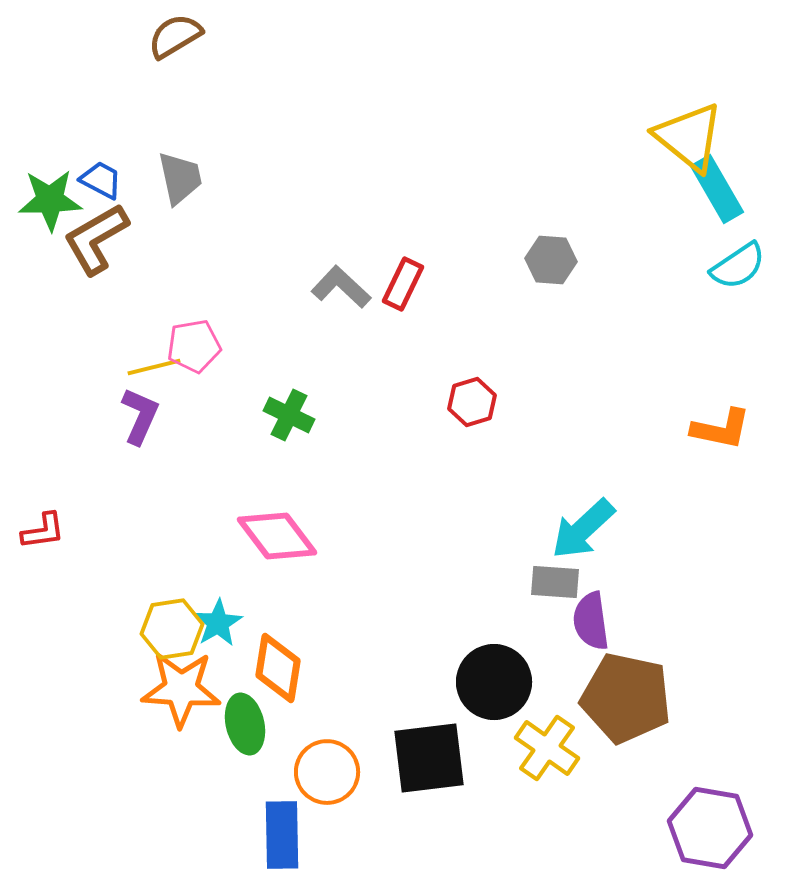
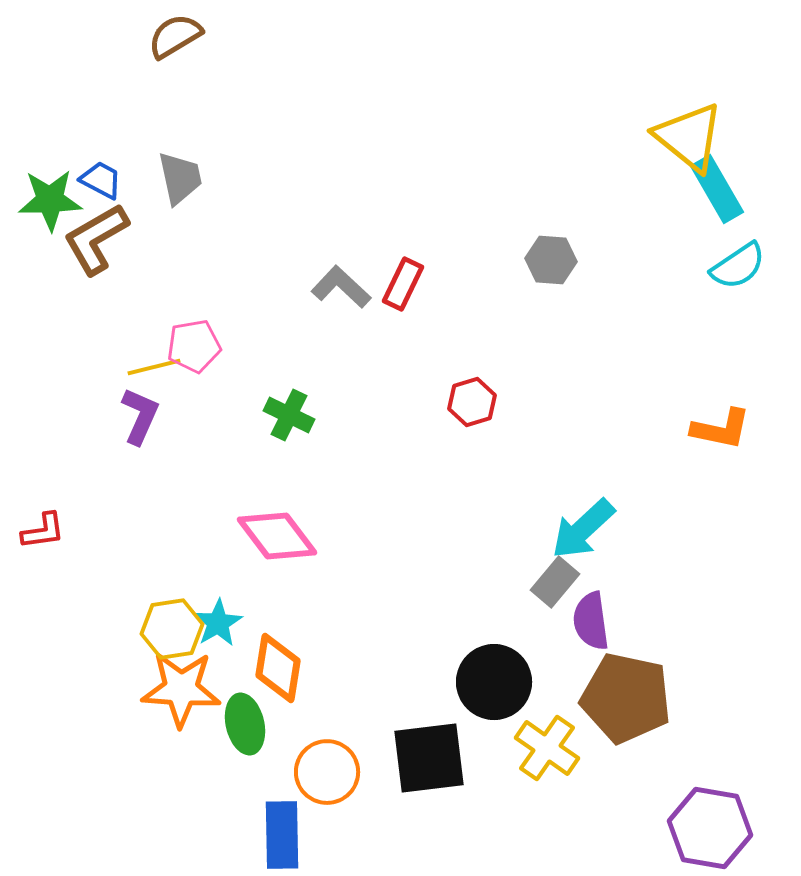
gray rectangle: rotated 54 degrees counterclockwise
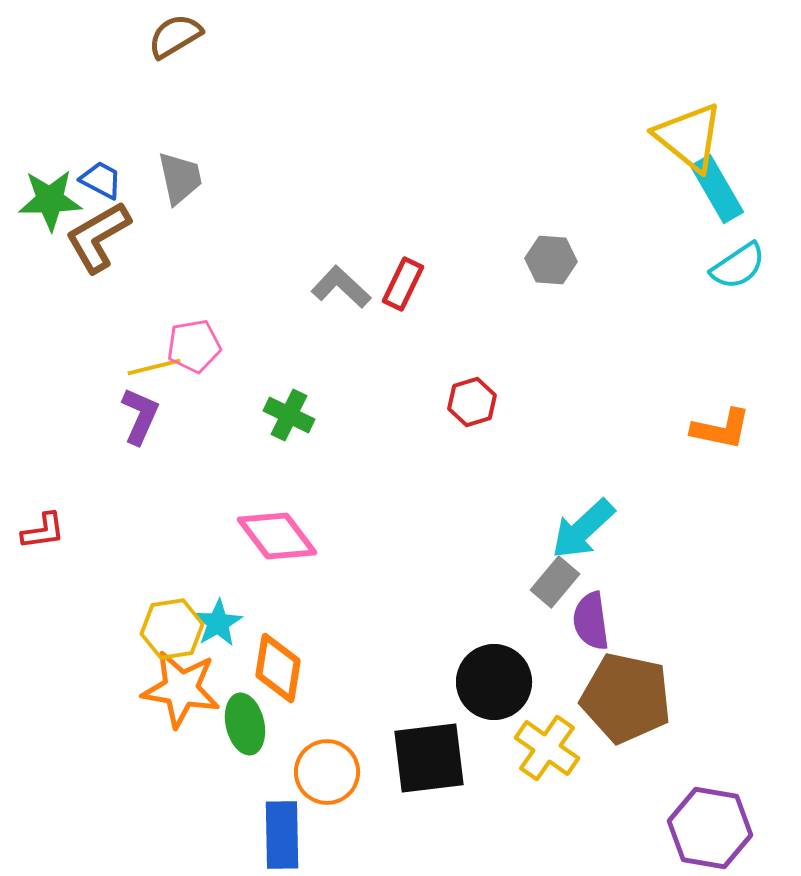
brown L-shape: moved 2 px right, 2 px up
orange star: rotated 6 degrees clockwise
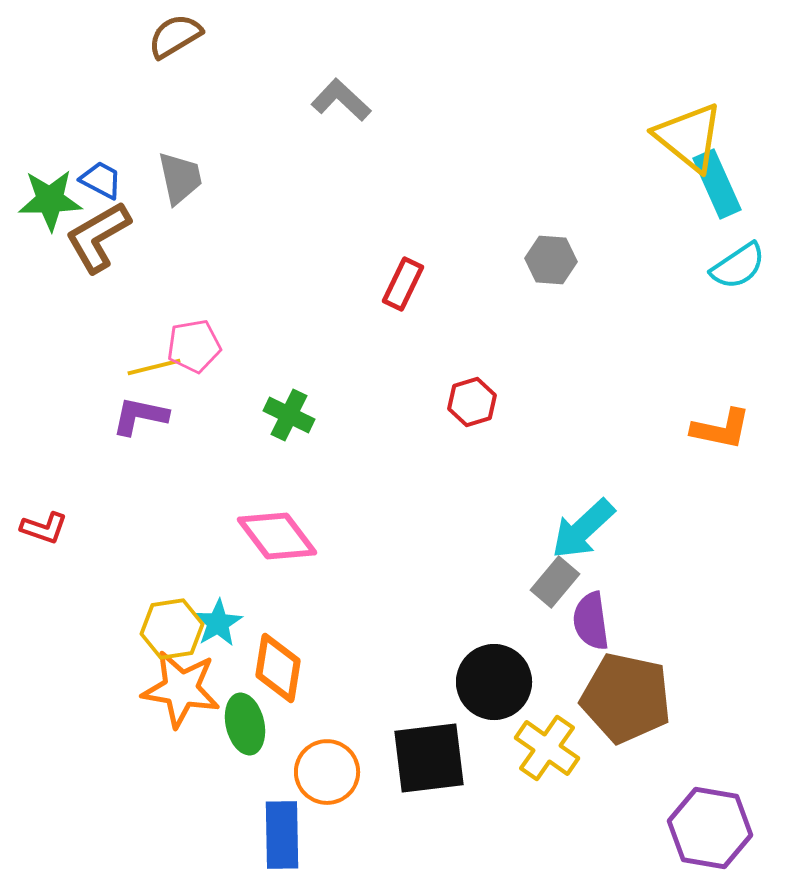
cyan rectangle: moved 5 px up; rotated 6 degrees clockwise
gray L-shape: moved 187 px up
purple L-shape: rotated 102 degrees counterclockwise
red L-shape: moved 1 px right, 3 px up; rotated 27 degrees clockwise
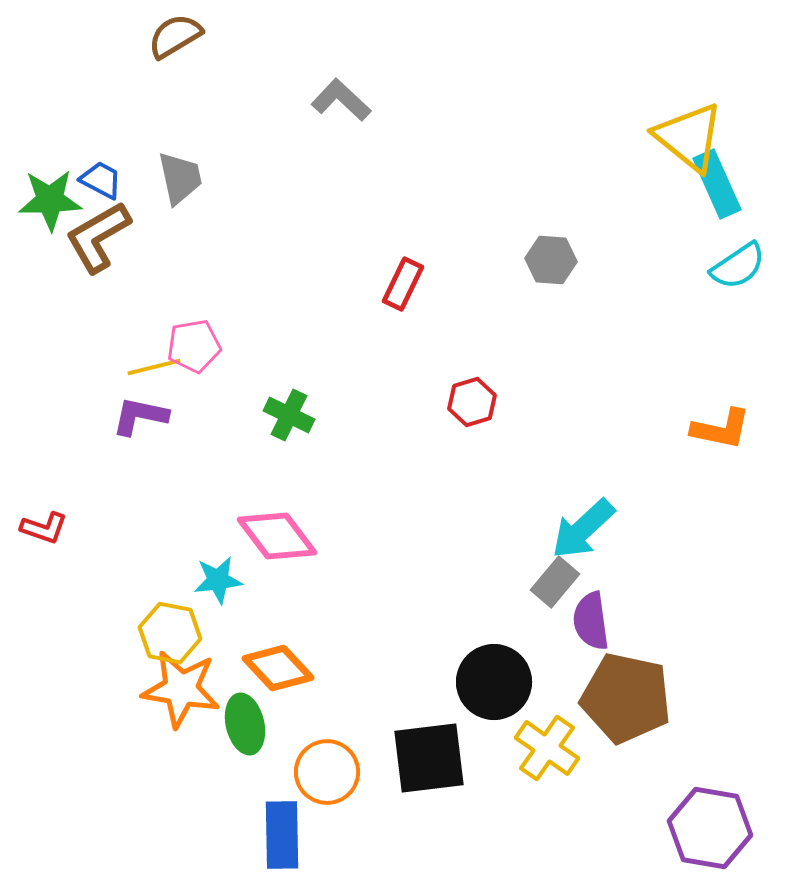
cyan star: moved 43 px up; rotated 24 degrees clockwise
yellow hexagon: moved 2 px left, 4 px down; rotated 20 degrees clockwise
orange diamond: rotated 52 degrees counterclockwise
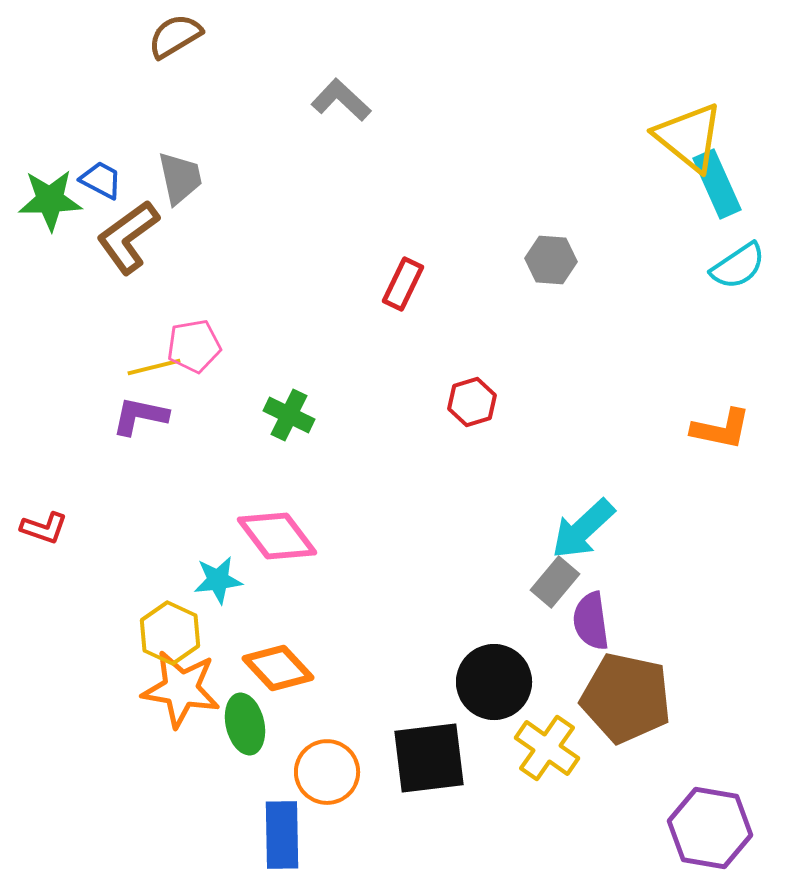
brown L-shape: moved 30 px right; rotated 6 degrees counterclockwise
yellow hexagon: rotated 14 degrees clockwise
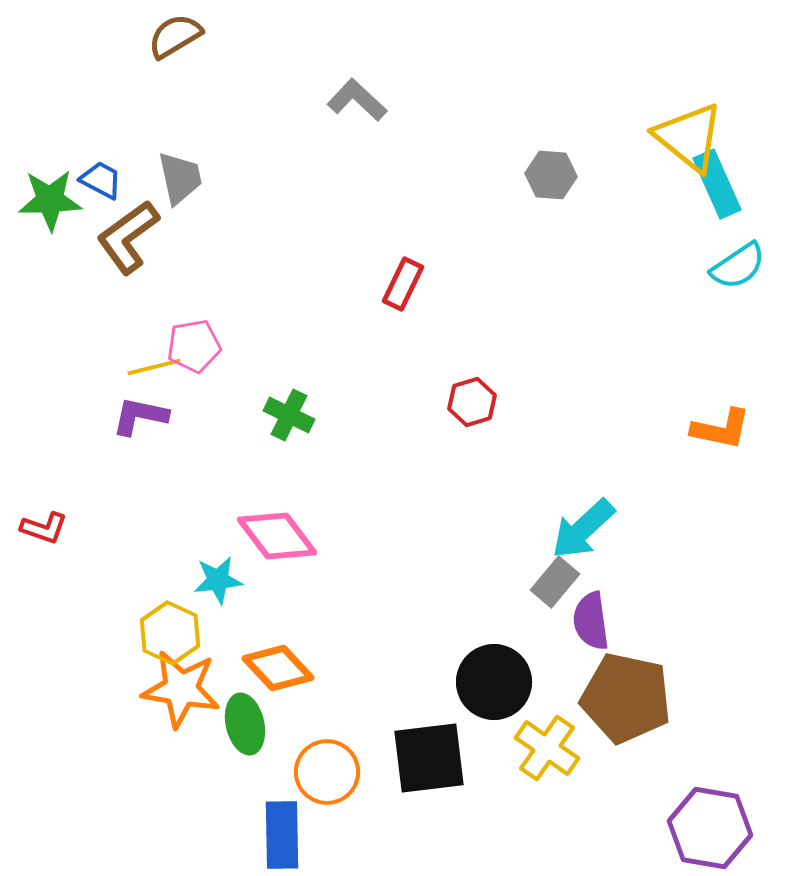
gray L-shape: moved 16 px right
gray hexagon: moved 85 px up
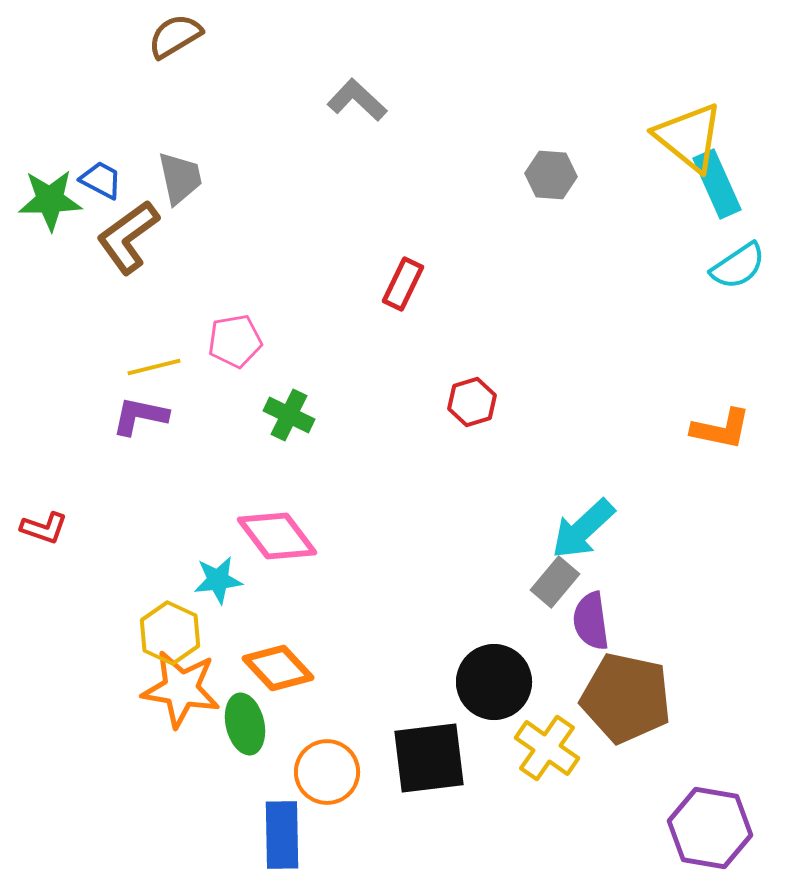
pink pentagon: moved 41 px right, 5 px up
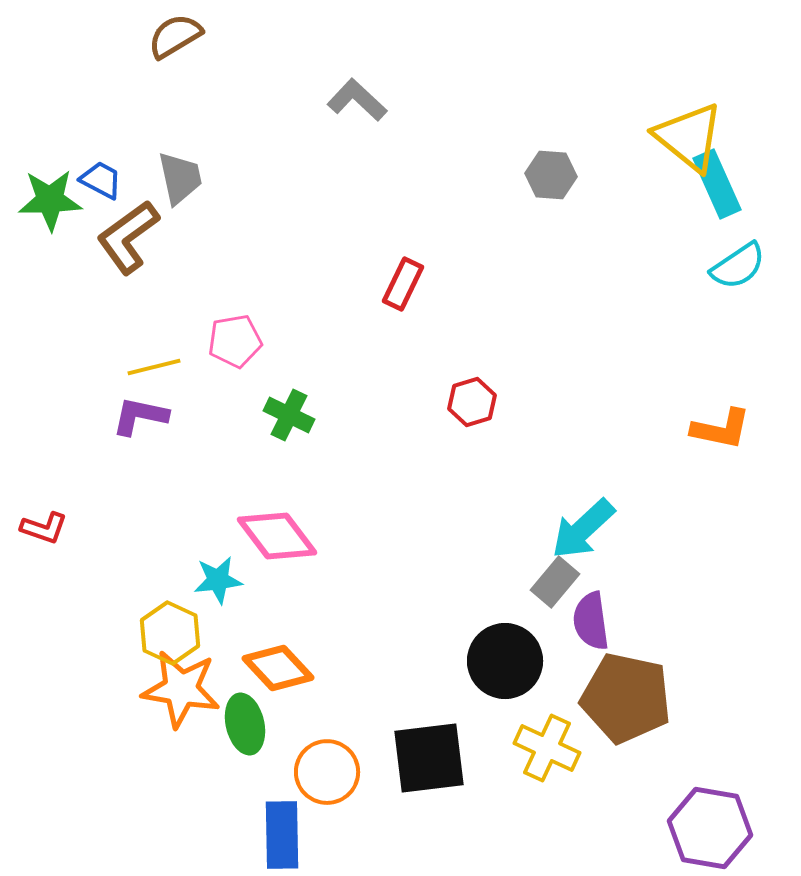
black circle: moved 11 px right, 21 px up
yellow cross: rotated 10 degrees counterclockwise
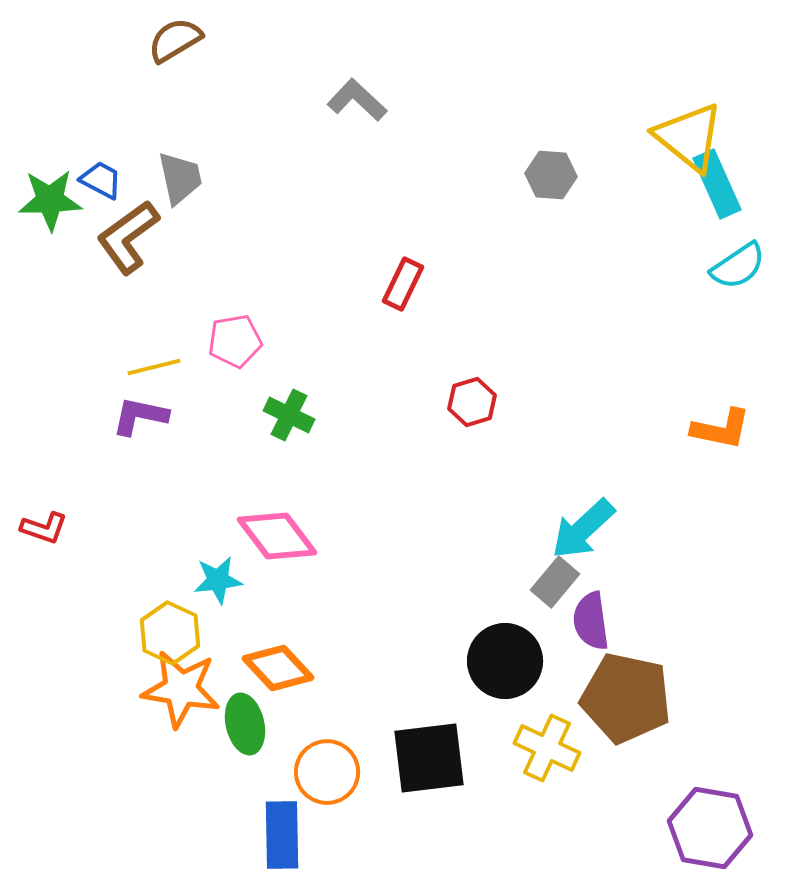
brown semicircle: moved 4 px down
